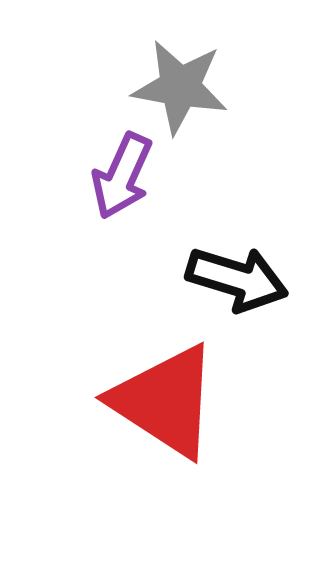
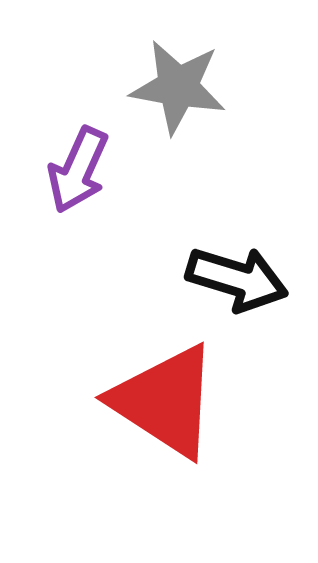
gray star: moved 2 px left
purple arrow: moved 44 px left, 6 px up
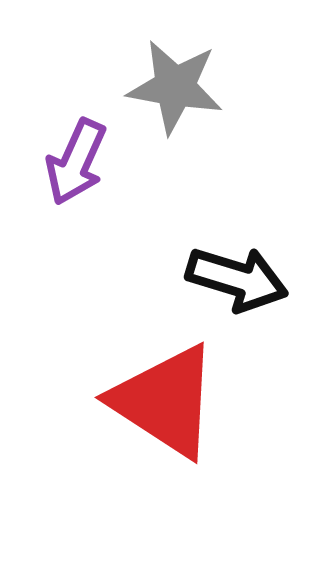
gray star: moved 3 px left
purple arrow: moved 2 px left, 8 px up
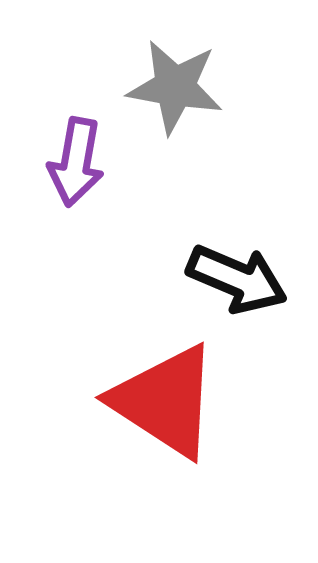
purple arrow: rotated 14 degrees counterclockwise
black arrow: rotated 6 degrees clockwise
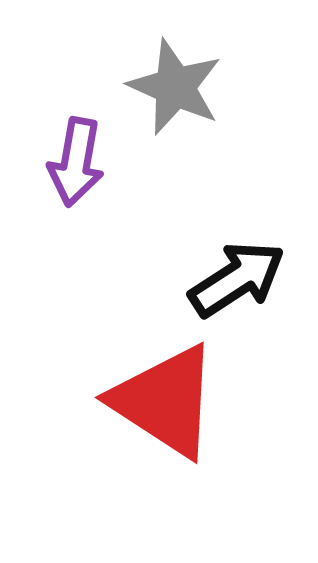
gray star: rotated 14 degrees clockwise
black arrow: rotated 56 degrees counterclockwise
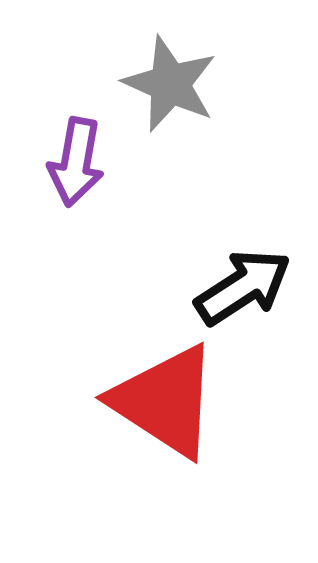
gray star: moved 5 px left, 3 px up
black arrow: moved 6 px right, 8 px down
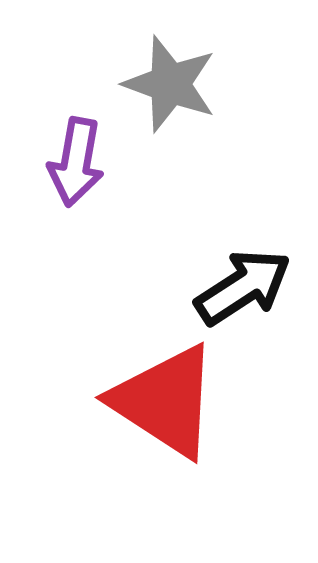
gray star: rotated 4 degrees counterclockwise
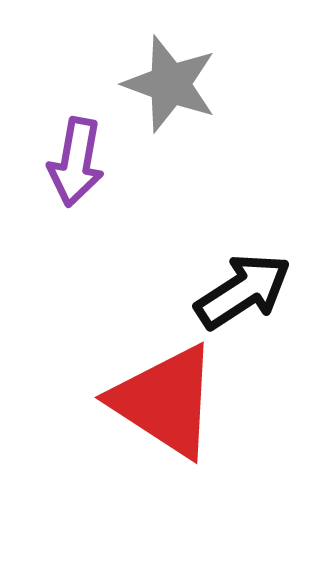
black arrow: moved 4 px down
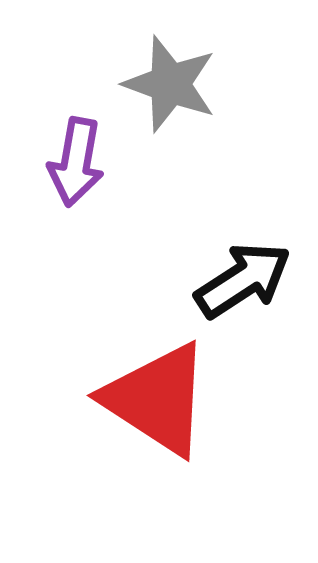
black arrow: moved 11 px up
red triangle: moved 8 px left, 2 px up
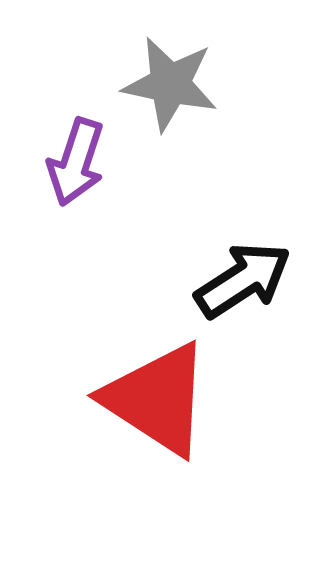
gray star: rotated 8 degrees counterclockwise
purple arrow: rotated 8 degrees clockwise
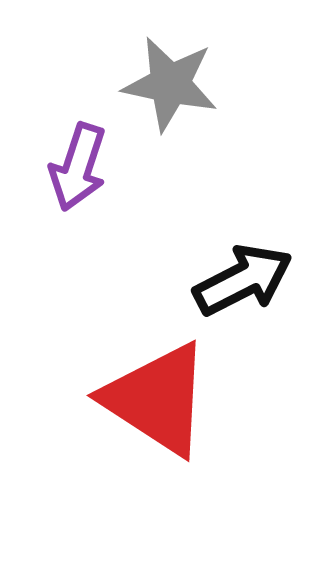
purple arrow: moved 2 px right, 5 px down
black arrow: rotated 6 degrees clockwise
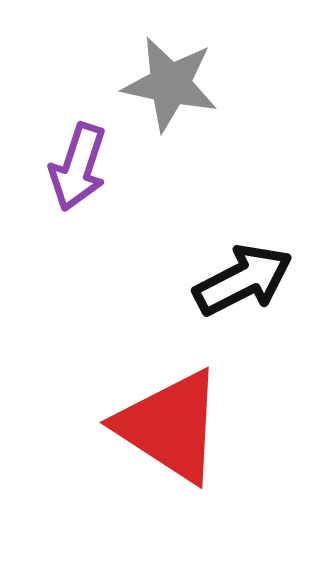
red triangle: moved 13 px right, 27 px down
